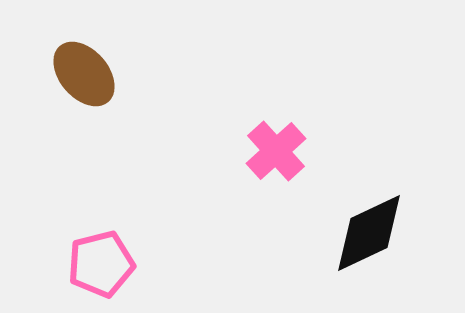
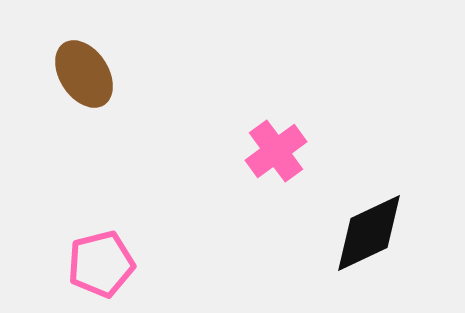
brown ellipse: rotated 8 degrees clockwise
pink cross: rotated 6 degrees clockwise
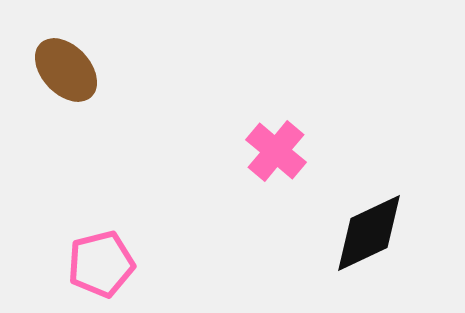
brown ellipse: moved 18 px left, 4 px up; rotated 10 degrees counterclockwise
pink cross: rotated 14 degrees counterclockwise
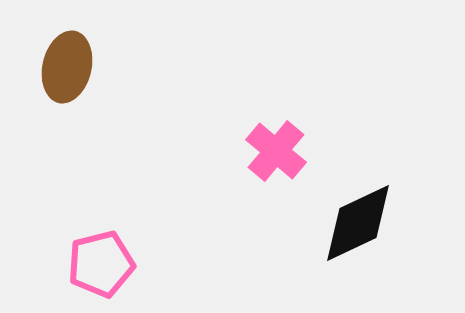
brown ellipse: moved 1 px right, 3 px up; rotated 56 degrees clockwise
black diamond: moved 11 px left, 10 px up
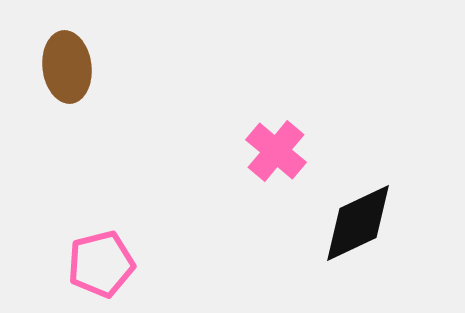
brown ellipse: rotated 20 degrees counterclockwise
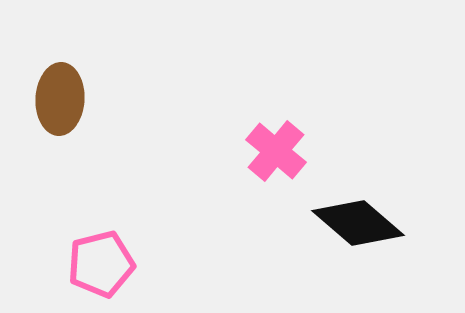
brown ellipse: moved 7 px left, 32 px down; rotated 10 degrees clockwise
black diamond: rotated 66 degrees clockwise
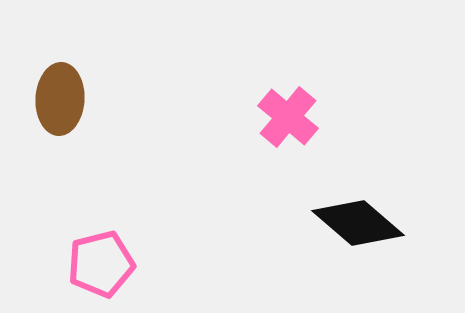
pink cross: moved 12 px right, 34 px up
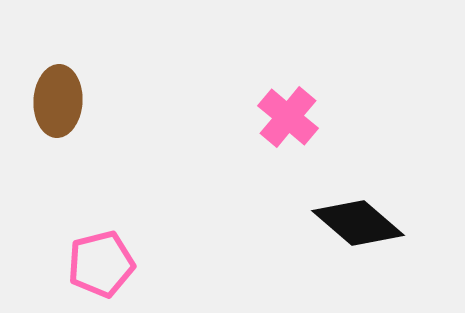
brown ellipse: moved 2 px left, 2 px down
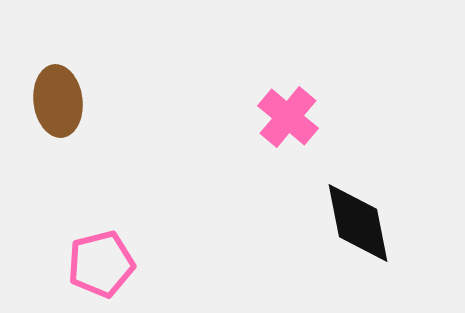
brown ellipse: rotated 10 degrees counterclockwise
black diamond: rotated 38 degrees clockwise
